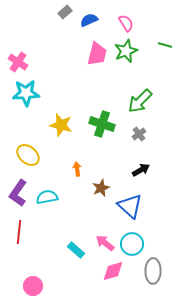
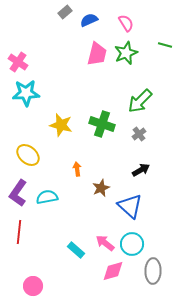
green star: moved 2 px down
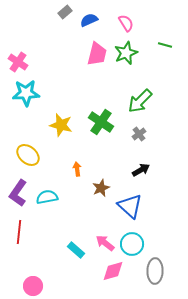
green cross: moved 1 px left, 2 px up; rotated 15 degrees clockwise
gray ellipse: moved 2 px right
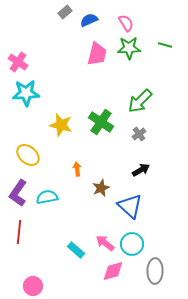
green star: moved 3 px right, 5 px up; rotated 20 degrees clockwise
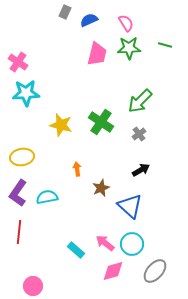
gray rectangle: rotated 24 degrees counterclockwise
yellow ellipse: moved 6 px left, 2 px down; rotated 50 degrees counterclockwise
gray ellipse: rotated 40 degrees clockwise
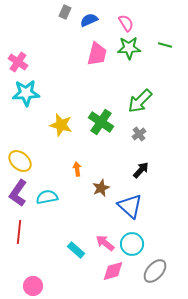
yellow ellipse: moved 2 px left, 4 px down; rotated 50 degrees clockwise
black arrow: rotated 18 degrees counterclockwise
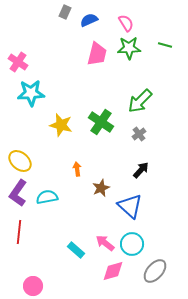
cyan star: moved 5 px right
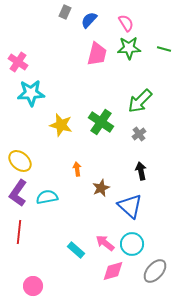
blue semicircle: rotated 24 degrees counterclockwise
green line: moved 1 px left, 4 px down
black arrow: moved 1 px down; rotated 54 degrees counterclockwise
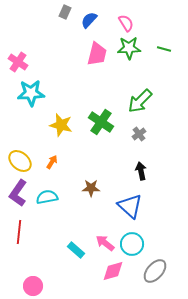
orange arrow: moved 25 px left, 7 px up; rotated 40 degrees clockwise
brown star: moved 10 px left; rotated 24 degrees clockwise
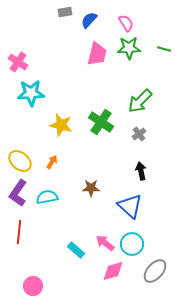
gray rectangle: rotated 56 degrees clockwise
